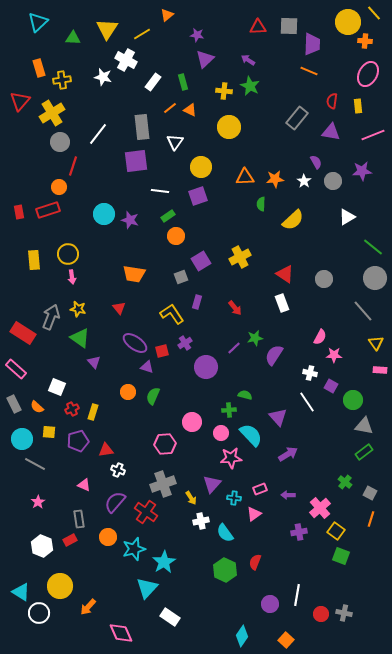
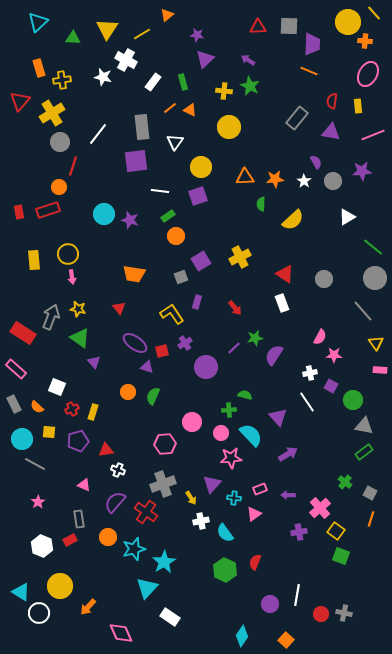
white cross at (310, 373): rotated 24 degrees counterclockwise
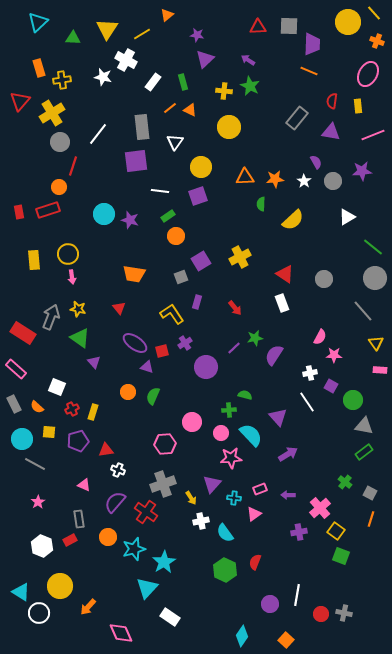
orange cross at (365, 41): moved 12 px right; rotated 16 degrees clockwise
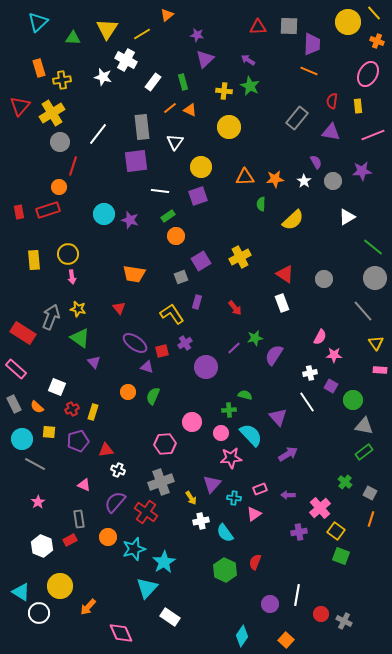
red triangle at (20, 101): moved 5 px down
gray cross at (163, 484): moved 2 px left, 2 px up
gray cross at (344, 613): moved 8 px down; rotated 14 degrees clockwise
